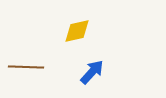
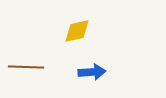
blue arrow: rotated 44 degrees clockwise
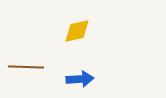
blue arrow: moved 12 px left, 7 px down
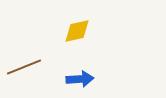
brown line: moved 2 px left; rotated 24 degrees counterclockwise
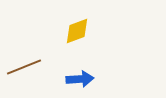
yellow diamond: rotated 8 degrees counterclockwise
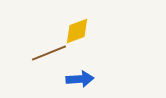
brown line: moved 25 px right, 14 px up
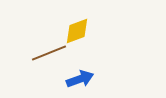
blue arrow: rotated 16 degrees counterclockwise
